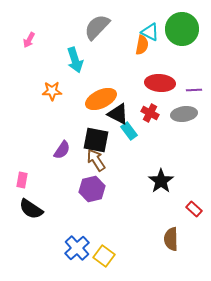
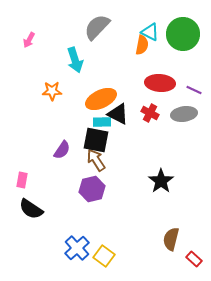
green circle: moved 1 px right, 5 px down
purple line: rotated 28 degrees clockwise
cyan rectangle: moved 27 px left, 9 px up; rotated 54 degrees counterclockwise
red rectangle: moved 50 px down
brown semicircle: rotated 15 degrees clockwise
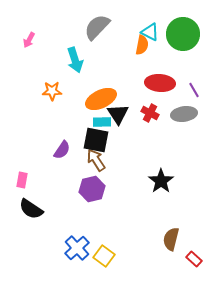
purple line: rotated 35 degrees clockwise
black triangle: rotated 30 degrees clockwise
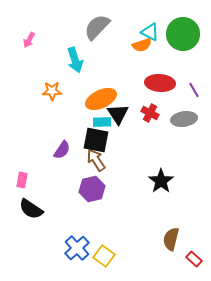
orange semicircle: rotated 60 degrees clockwise
gray ellipse: moved 5 px down
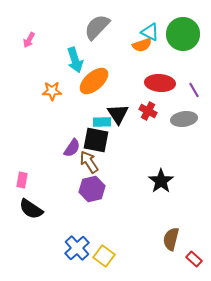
orange ellipse: moved 7 px left, 18 px up; rotated 16 degrees counterclockwise
red cross: moved 2 px left, 2 px up
purple semicircle: moved 10 px right, 2 px up
brown arrow: moved 7 px left, 2 px down
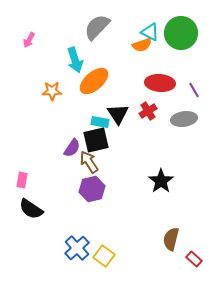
green circle: moved 2 px left, 1 px up
red cross: rotated 30 degrees clockwise
cyan rectangle: moved 2 px left; rotated 12 degrees clockwise
black square: rotated 24 degrees counterclockwise
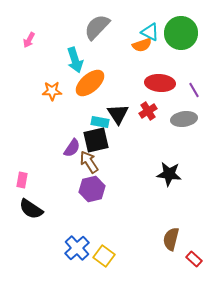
orange ellipse: moved 4 px left, 2 px down
black star: moved 8 px right, 7 px up; rotated 30 degrees counterclockwise
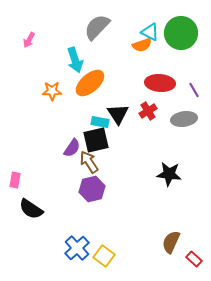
pink rectangle: moved 7 px left
brown semicircle: moved 3 px down; rotated 10 degrees clockwise
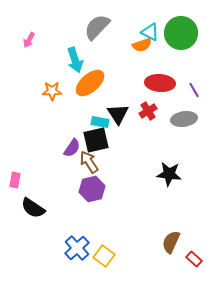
black semicircle: moved 2 px right, 1 px up
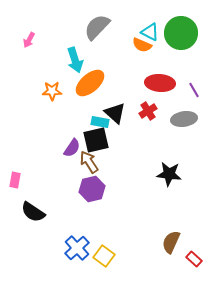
orange semicircle: rotated 42 degrees clockwise
black triangle: moved 3 px left, 1 px up; rotated 15 degrees counterclockwise
black semicircle: moved 4 px down
